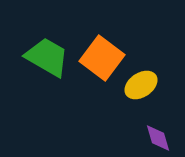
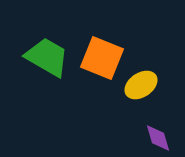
orange square: rotated 15 degrees counterclockwise
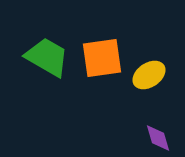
orange square: rotated 30 degrees counterclockwise
yellow ellipse: moved 8 px right, 10 px up
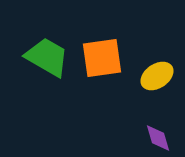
yellow ellipse: moved 8 px right, 1 px down
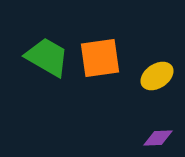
orange square: moved 2 px left
purple diamond: rotated 76 degrees counterclockwise
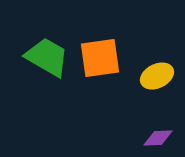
yellow ellipse: rotated 8 degrees clockwise
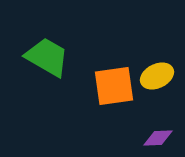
orange square: moved 14 px right, 28 px down
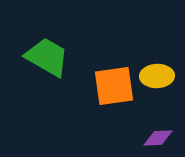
yellow ellipse: rotated 24 degrees clockwise
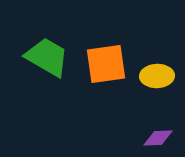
orange square: moved 8 px left, 22 px up
